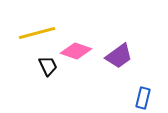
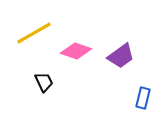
yellow line: moved 3 px left; rotated 15 degrees counterclockwise
purple trapezoid: moved 2 px right
black trapezoid: moved 4 px left, 16 px down
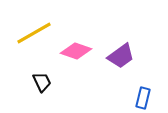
black trapezoid: moved 2 px left
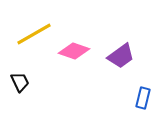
yellow line: moved 1 px down
pink diamond: moved 2 px left
black trapezoid: moved 22 px left
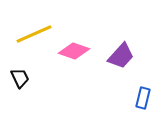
yellow line: rotated 6 degrees clockwise
purple trapezoid: rotated 12 degrees counterclockwise
black trapezoid: moved 4 px up
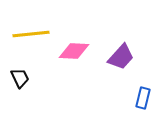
yellow line: moved 3 px left; rotated 18 degrees clockwise
pink diamond: rotated 16 degrees counterclockwise
purple trapezoid: moved 1 px down
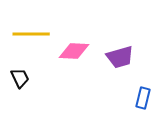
yellow line: rotated 6 degrees clockwise
purple trapezoid: moved 1 px left; rotated 32 degrees clockwise
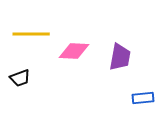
purple trapezoid: rotated 64 degrees counterclockwise
black trapezoid: rotated 95 degrees clockwise
blue rectangle: rotated 70 degrees clockwise
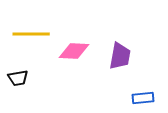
purple trapezoid: moved 1 px up
black trapezoid: moved 2 px left; rotated 10 degrees clockwise
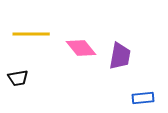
pink diamond: moved 7 px right, 3 px up; rotated 48 degrees clockwise
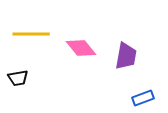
purple trapezoid: moved 6 px right
blue rectangle: rotated 15 degrees counterclockwise
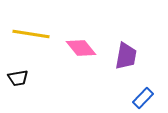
yellow line: rotated 9 degrees clockwise
blue rectangle: rotated 25 degrees counterclockwise
